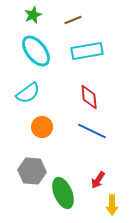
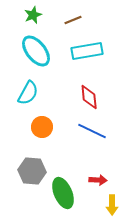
cyan semicircle: rotated 25 degrees counterclockwise
red arrow: rotated 120 degrees counterclockwise
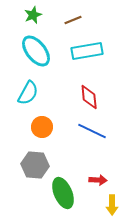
gray hexagon: moved 3 px right, 6 px up
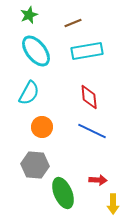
green star: moved 4 px left
brown line: moved 3 px down
cyan semicircle: moved 1 px right
yellow arrow: moved 1 px right, 1 px up
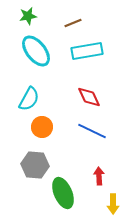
green star: moved 1 px left, 1 px down; rotated 12 degrees clockwise
cyan semicircle: moved 6 px down
red diamond: rotated 20 degrees counterclockwise
red arrow: moved 1 px right, 4 px up; rotated 96 degrees counterclockwise
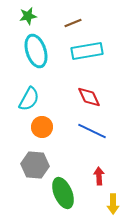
cyan ellipse: rotated 20 degrees clockwise
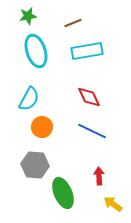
yellow arrow: rotated 126 degrees clockwise
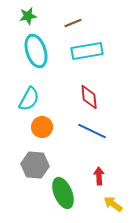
red diamond: rotated 20 degrees clockwise
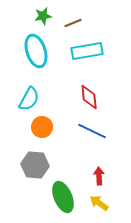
green star: moved 15 px right
green ellipse: moved 4 px down
yellow arrow: moved 14 px left, 1 px up
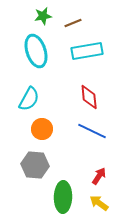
orange circle: moved 2 px down
red arrow: rotated 36 degrees clockwise
green ellipse: rotated 24 degrees clockwise
